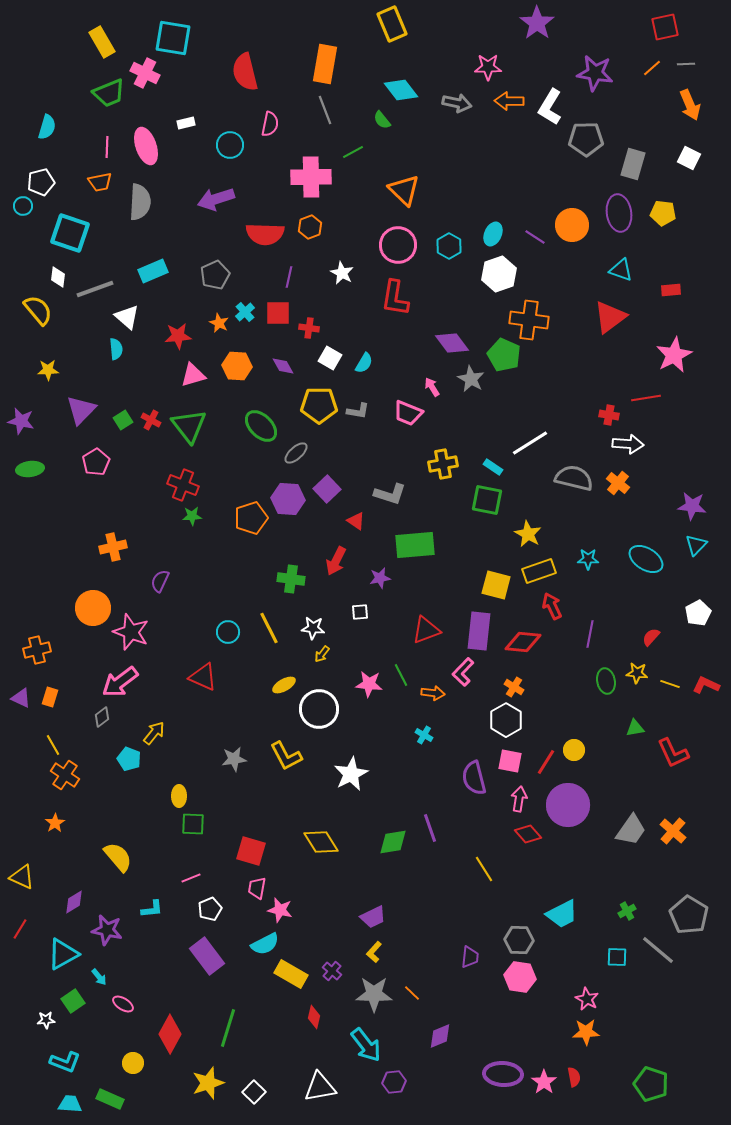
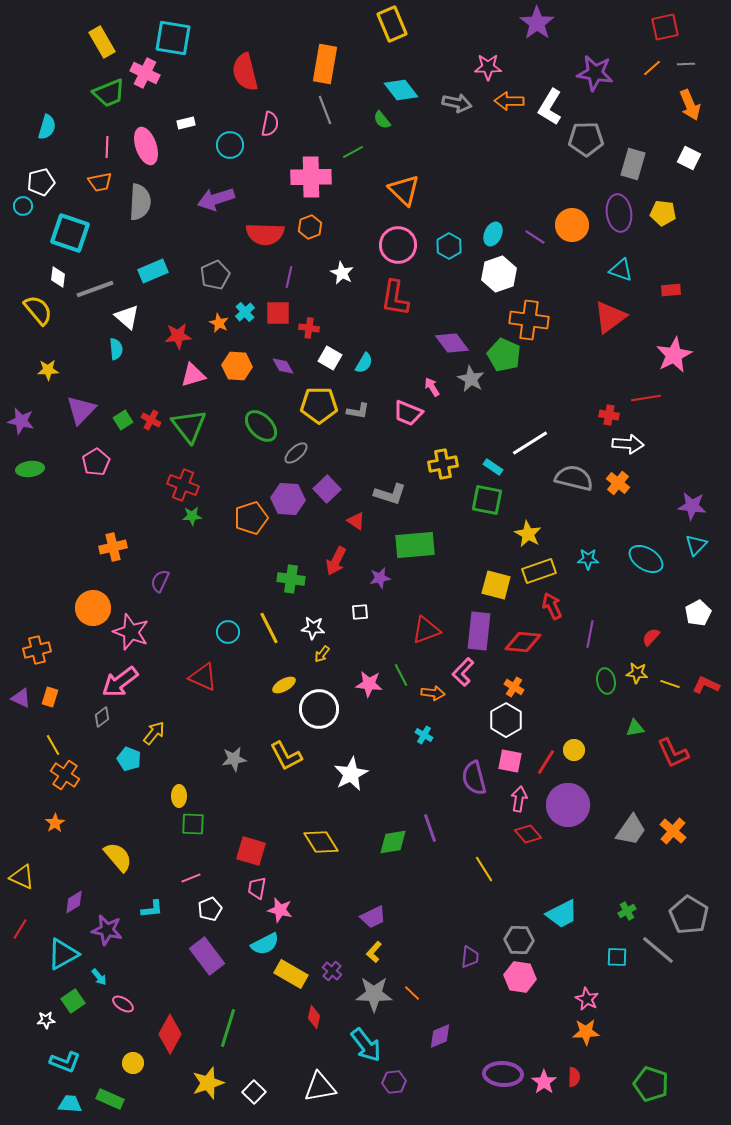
red semicircle at (574, 1077): rotated 12 degrees clockwise
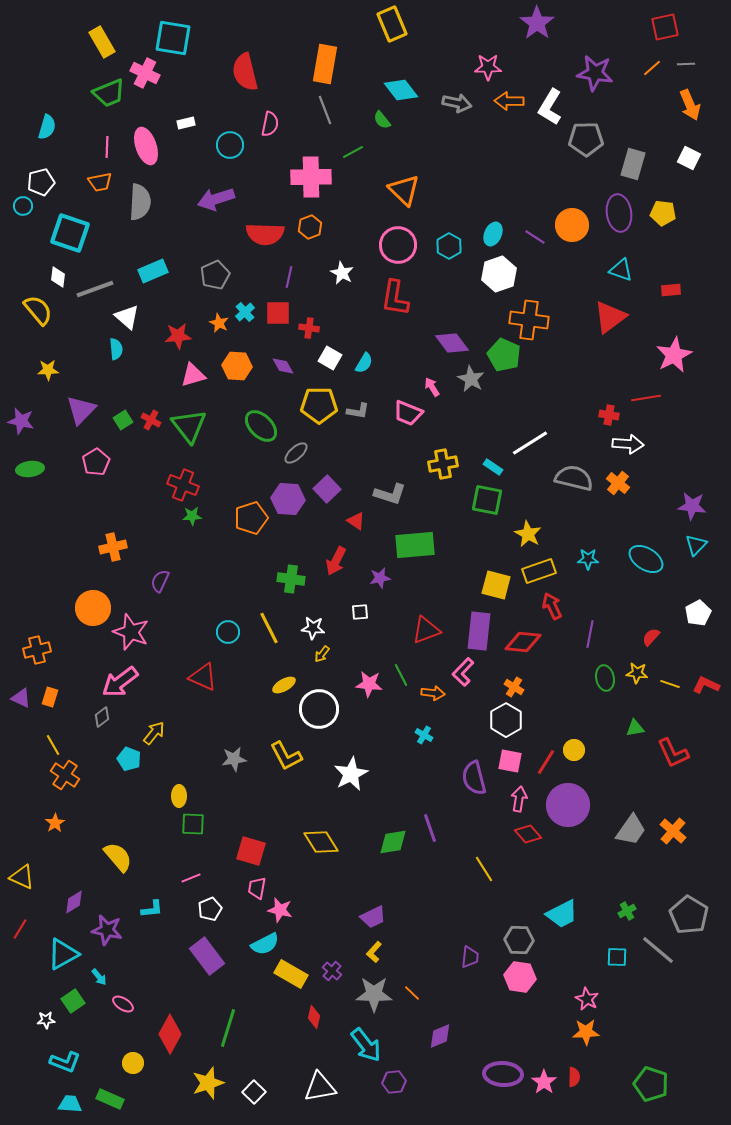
green ellipse at (606, 681): moved 1 px left, 3 px up
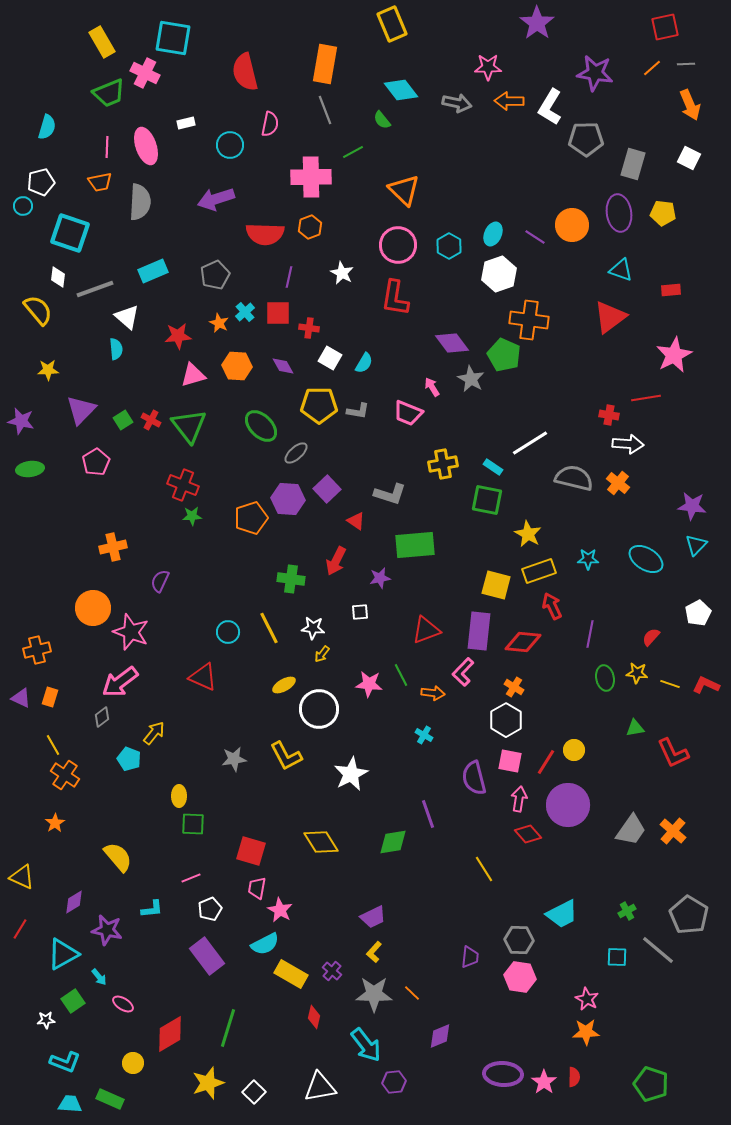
purple line at (430, 828): moved 2 px left, 14 px up
pink star at (280, 910): rotated 15 degrees clockwise
red diamond at (170, 1034): rotated 30 degrees clockwise
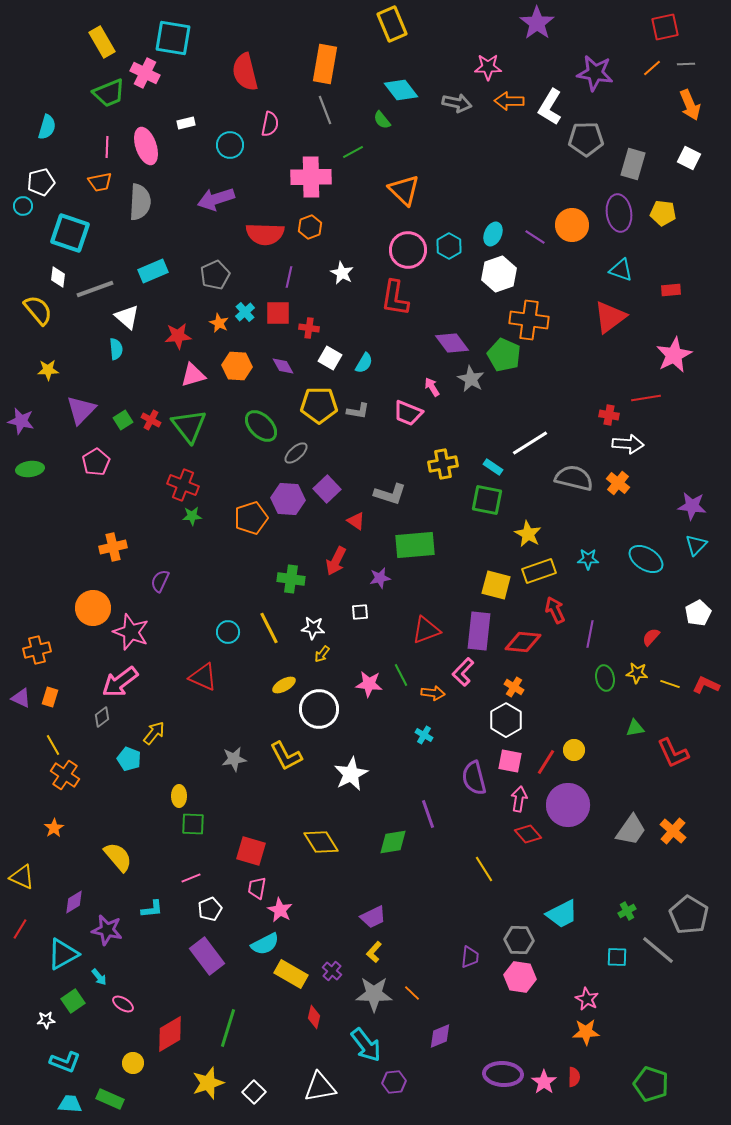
pink circle at (398, 245): moved 10 px right, 5 px down
red arrow at (552, 606): moved 3 px right, 4 px down
orange star at (55, 823): moved 1 px left, 5 px down
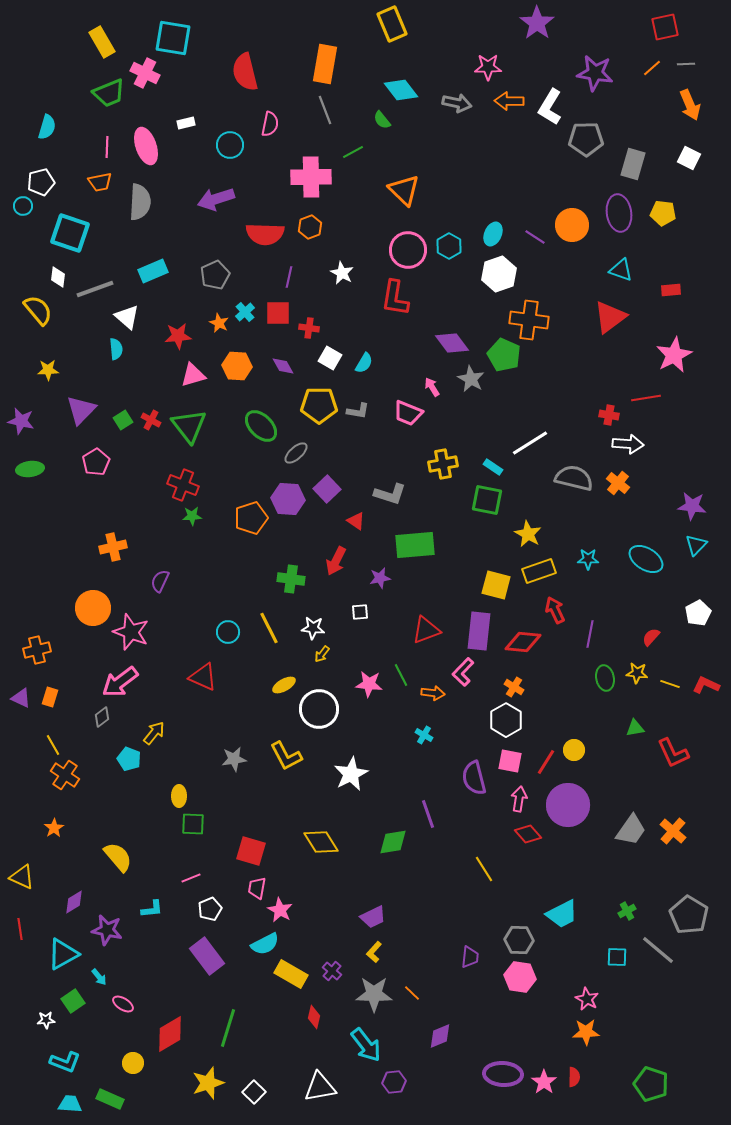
red line at (20, 929): rotated 40 degrees counterclockwise
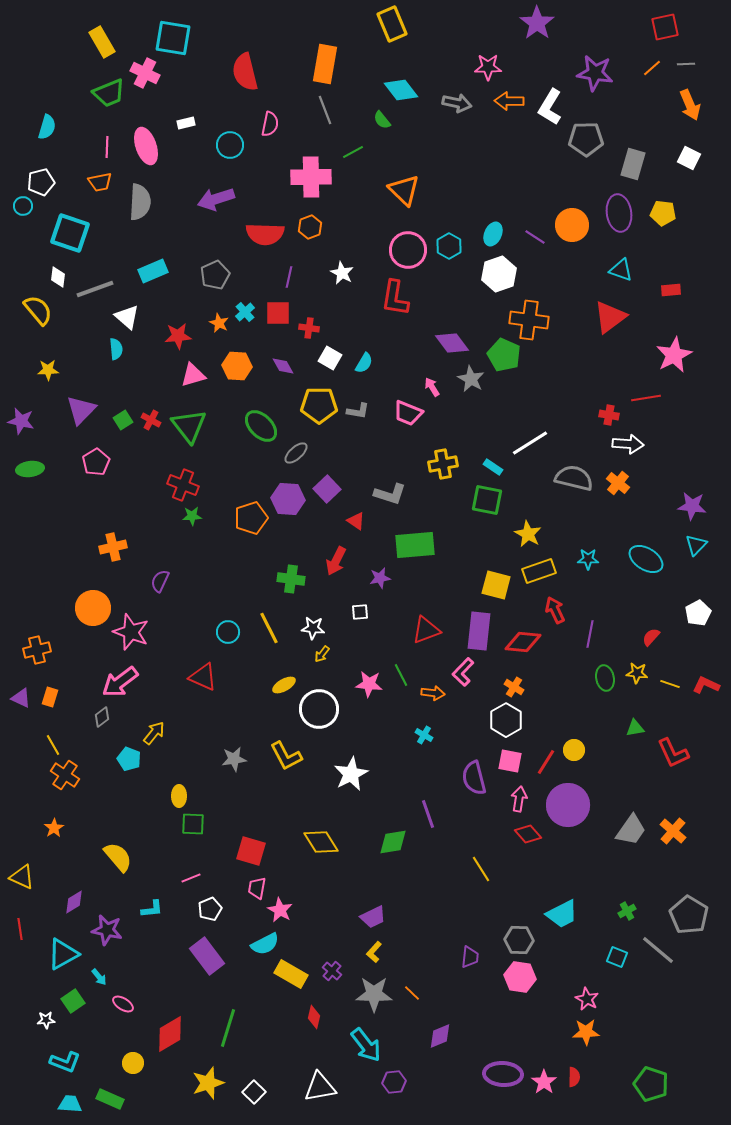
yellow line at (484, 869): moved 3 px left
cyan square at (617, 957): rotated 20 degrees clockwise
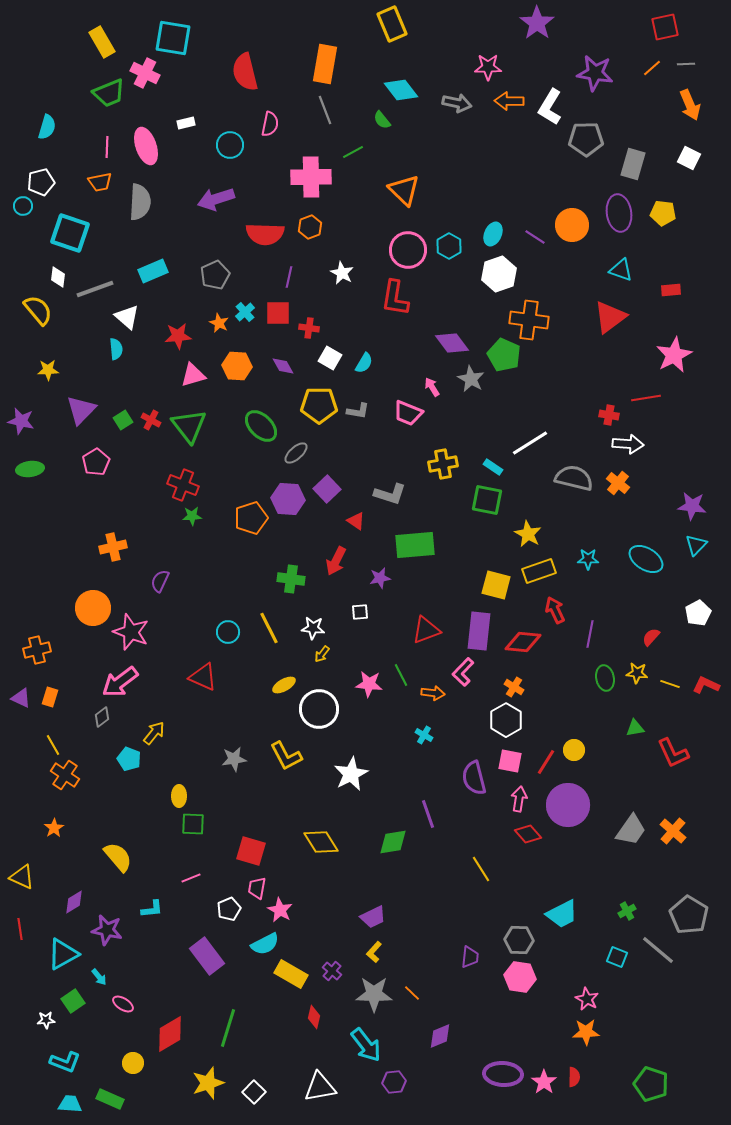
white pentagon at (210, 909): moved 19 px right
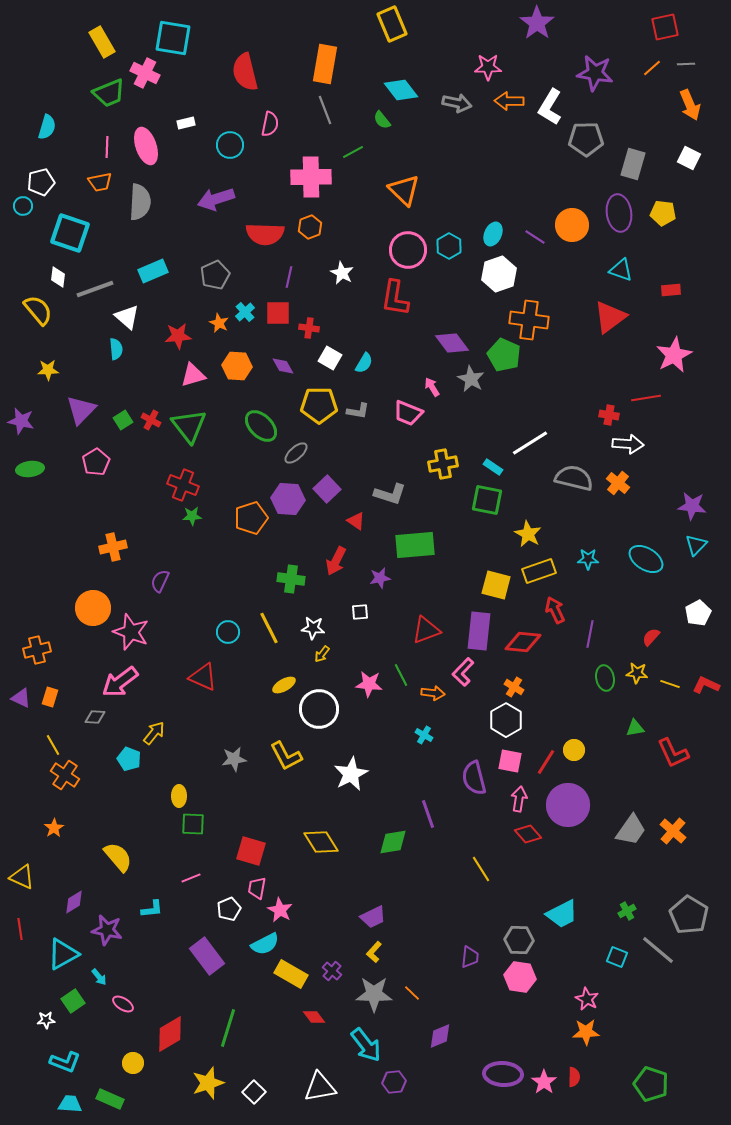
gray diamond at (102, 717): moved 7 px left; rotated 40 degrees clockwise
red diamond at (314, 1017): rotated 50 degrees counterclockwise
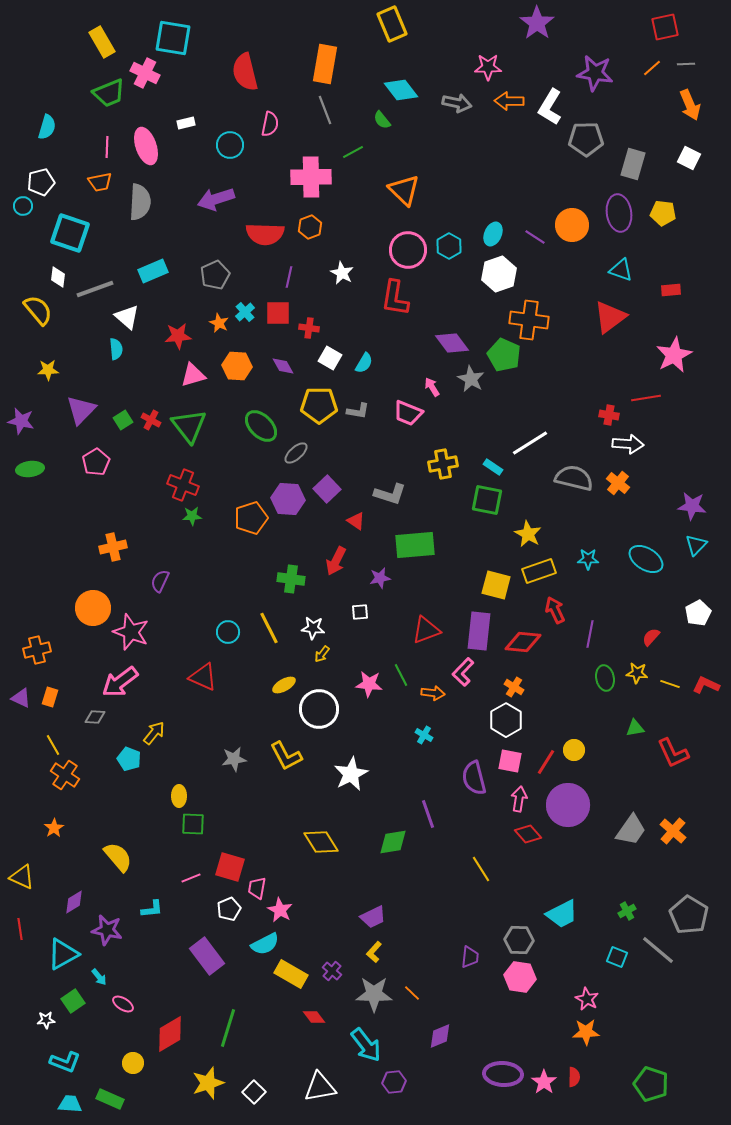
red square at (251, 851): moved 21 px left, 16 px down
